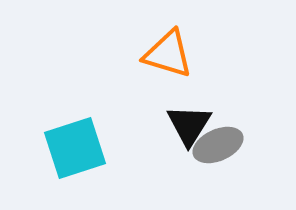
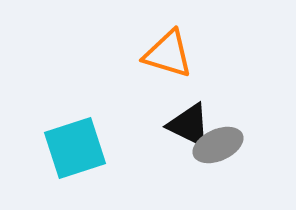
black triangle: rotated 36 degrees counterclockwise
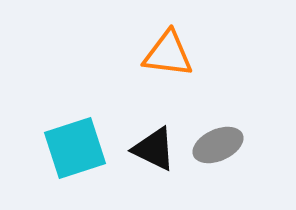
orange triangle: rotated 10 degrees counterclockwise
black triangle: moved 35 px left, 24 px down
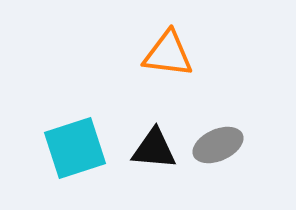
black triangle: rotated 21 degrees counterclockwise
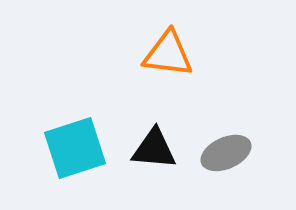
gray ellipse: moved 8 px right, 8 px down
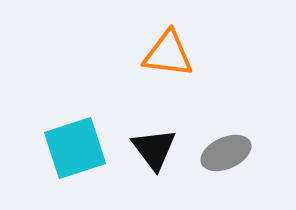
black triangle: rotated 48 degrees clockwise
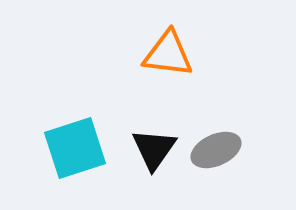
black triangle: rotated 12 degrees clockwise
gray ellipse: moved 10 px left, 3 px up
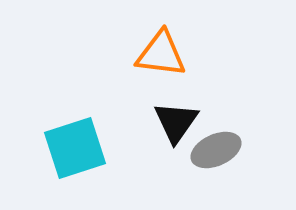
orange triangle: moved 7 px left
black triangle: moved 22 px right, 27 px up
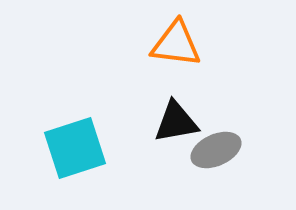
orange triangle: moved 15 px right, 10 px up
black triangle: rotated 45 degrees clockwise
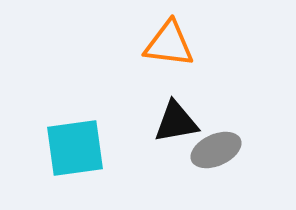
orange triangle: moved 7 px left
cyan square: rotated 10 degrees clockwise
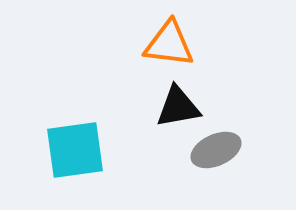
black triangle: moved 2 px right, 15 px up
cyan square: moved 2 px down
